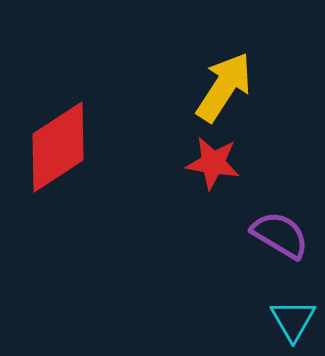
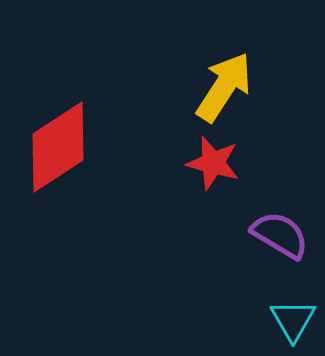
red star: rotated 6 degrees clockwise
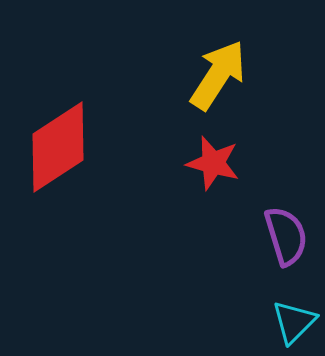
yellow arrow: moved 6 px left, 12 px up
purple semicircle: moved 6 px right, 1 px down; rotated 42 degrees clockwise
cyan triangle: moved 1 px right, 2 px down; rotated 15 degrees clockwise
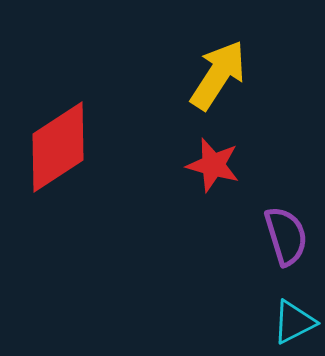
red star: moved 2 px down
cyan triangle: rotated 18 degrees clockwise
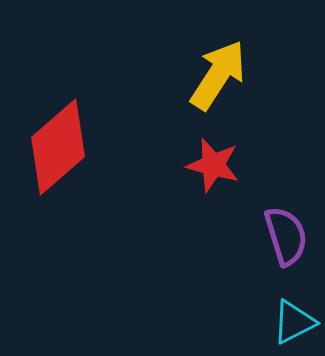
red diamond: rotated 8 degrees counterclockwise
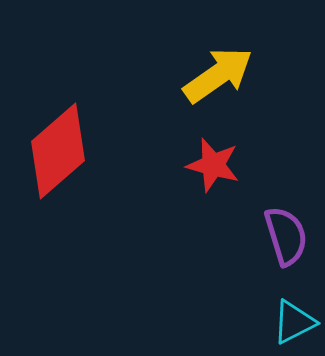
yellow arrow: rotated 22 degrees clockwise
red diamond: moved 4 px down
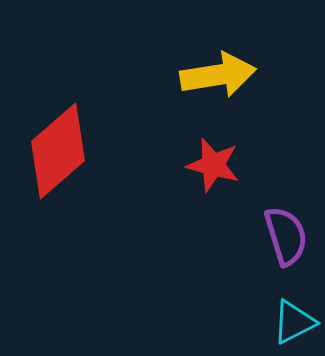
yellow arrow: rotated 26 degrees clockwise
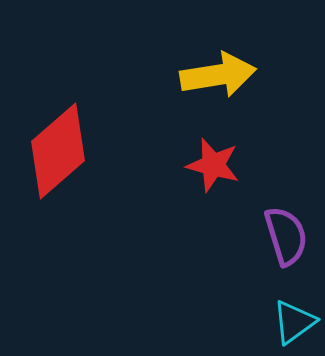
cyan triangle: rotated 9 degrees counterclockwise
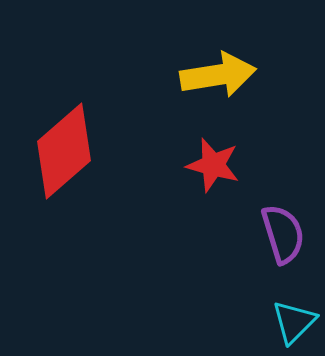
red diamond: moved 6 px right
purple semicircle: moved 3 px left, 2 px up
cyan triangle: rotated 9 degrees counterclockwise
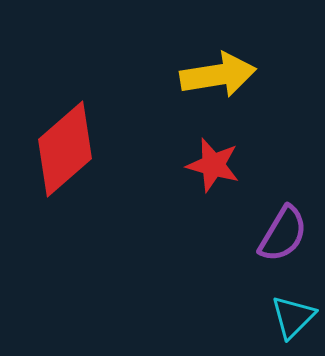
red diamond: moved 1 px right, 2 px up
purple semicircle: rotated 48 degrees clockwise
cyan triangle: moved 1 px left, 5 px up
